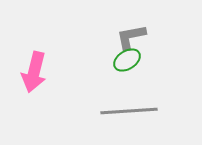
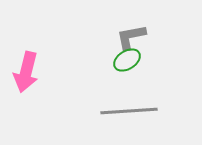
pink arrow: moved 8 px left
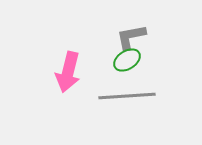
pink arrow: moved 42 px right
gray line: moved 2 px left, 15 px up
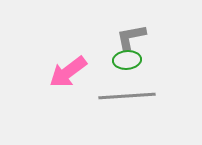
green ellipse: rotated 28 degrees clockwise
pink arrow: rotated 39 degrees clockwise
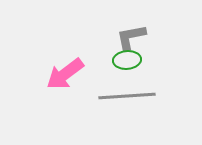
pink arrow: moved 3 px left, 2 px down
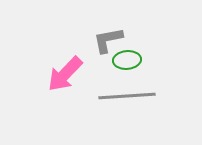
gray L-shape: moved 23 px left, 3 px down
pink arrow: rotated 9 degrees counterclockwise
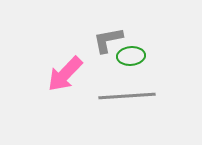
green ellipse: moved 4 px right, 4 px up
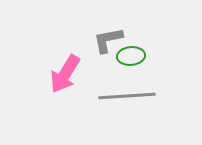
pink arrow: rotated 12 degrees counterclockwise
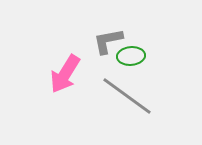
gray L-shape: moved 1 px down
gray line: rotated 40 degrees clockwise
